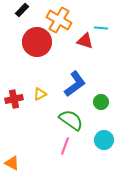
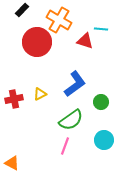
cyan line: moved 1 px down
green semicircle: rotated 110 degrees clockwise
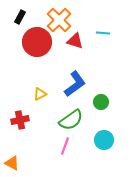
black rectangle: moved 2 px left, 7 px down; rotated 16 degrees counterclockwise
orange cross: rotated 15 degrees clockwise
cyan line: moved 2 px right, 4 px down
red triangle: moved 10 px left
red cross: moved 6 px right, 21 px down
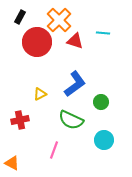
green semicircle: rotated 60 degrees clockwise
pink line: moved 11 px left, 4 px down
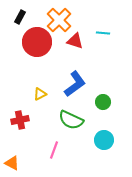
green circle: moved 2 px right
